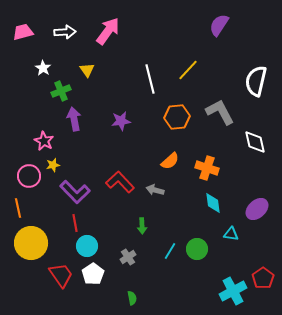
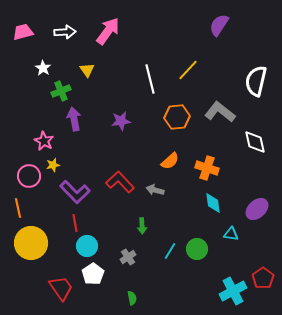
gray L-shape: rotated 24 degrees counterclockwise
red trapezoid: moved 13 px down
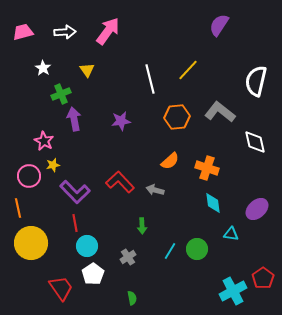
green cross: moved 3 px down
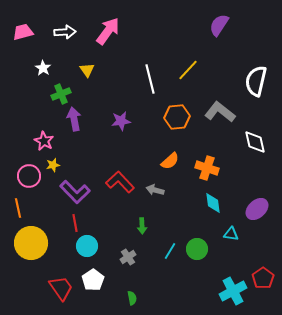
white pentagon: moved 6 px down
